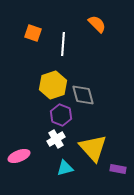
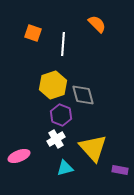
purple rectangle: moved 2 px right, 1 px down
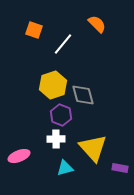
orange square: moved 1 px right, 3 px up
white line: rotated 35 degrees clockwise
white cross: rotated 30 degrees clockwise
purple rectangle: moved 2 px up
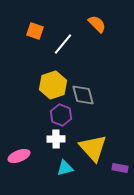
orange square: moved 1 px right, 1 px down
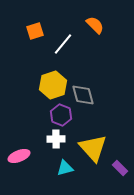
orange semicircle: moved 2 px left, 1 px down
orange square: rotated 36 degrees counterclockwise
purple rectangle: rotated 35 degrees clockwise
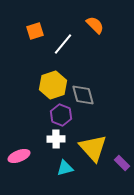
purple rectangle: moved 2 px right, 5 px up
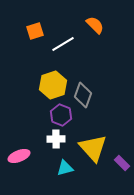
white line: rotated 20 degrees clockwise
gray diamond: rotated 35 degrees clockwise
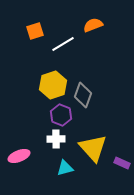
orange semicircle: moved 2 px left; rotated 66 degrees counterclockwise
purple rectangle: rotated 21 degrees counterclockwise
